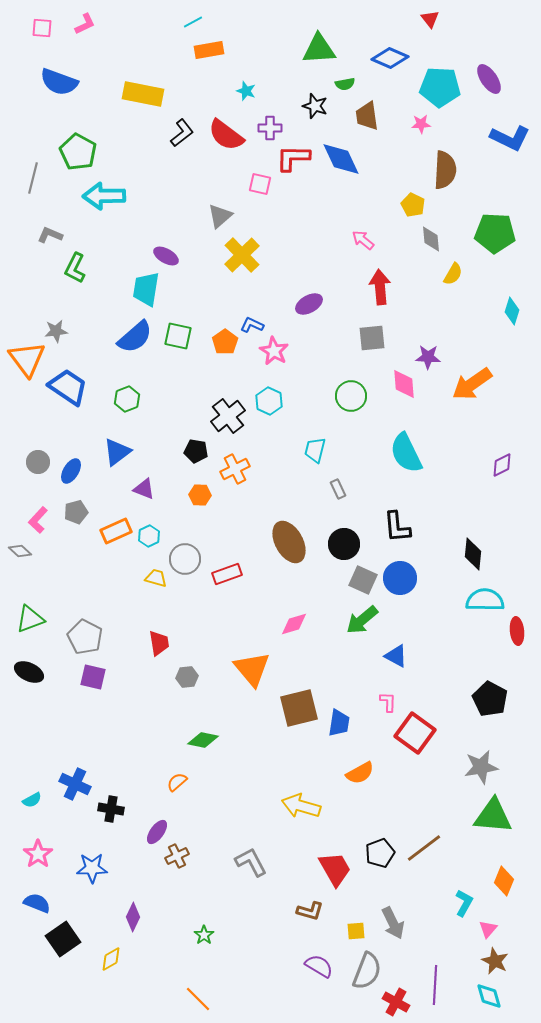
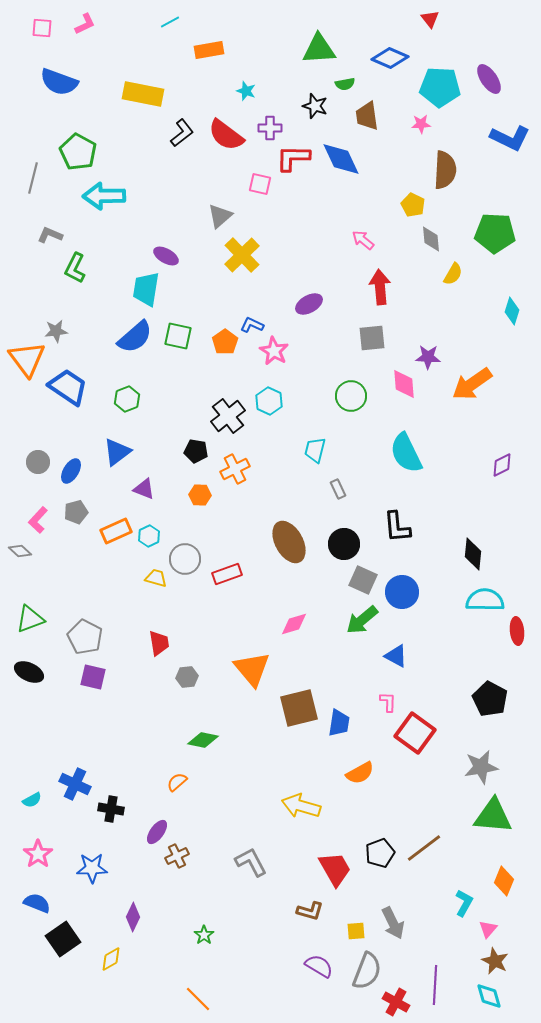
cyan line at (193, 22): moved 23 px left
blue circle at (400, 578): moved 2 px right, 14 px down
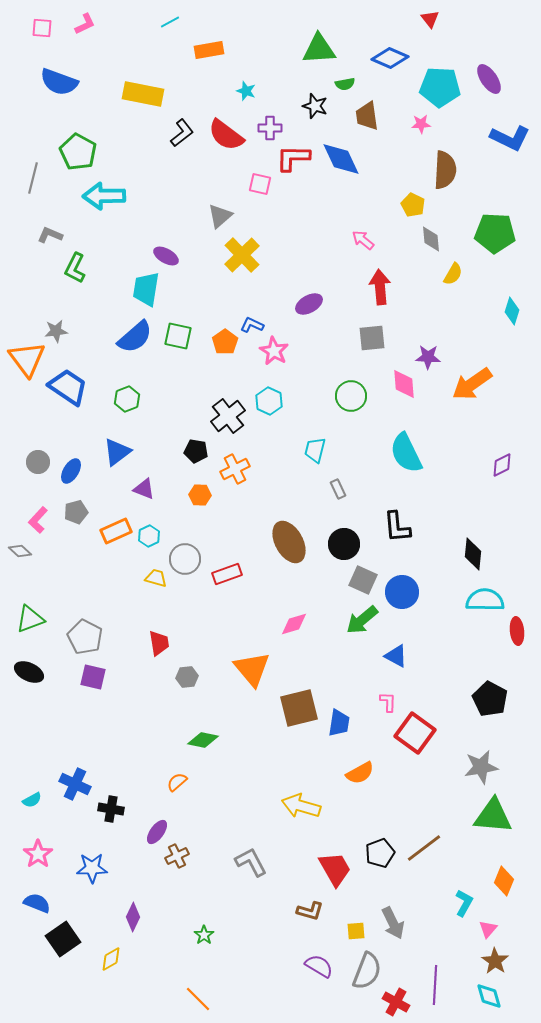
brown star at (495, 961): rotated 8 degrees clockwise
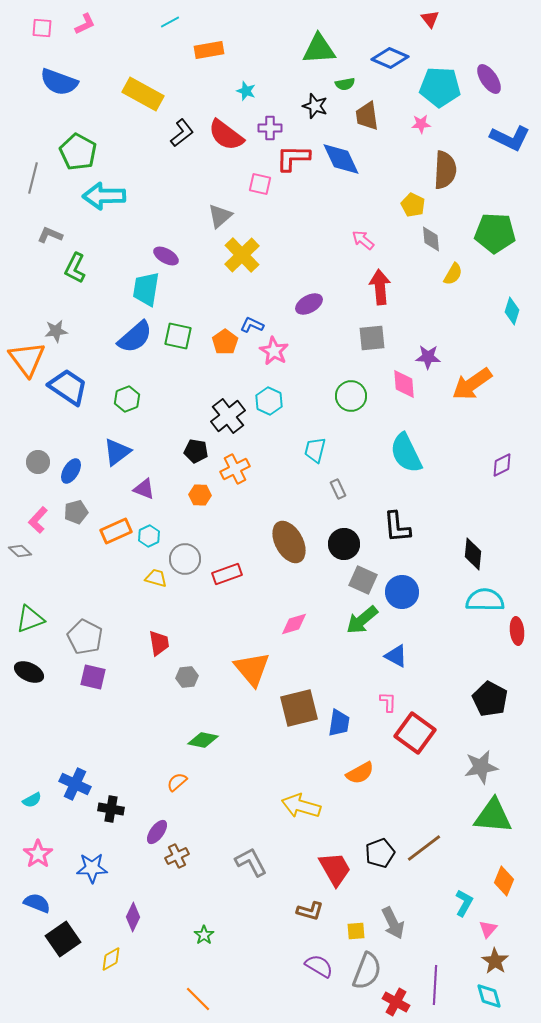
yellow rectangle at (143, 94): rotated 18 degrees clockwise
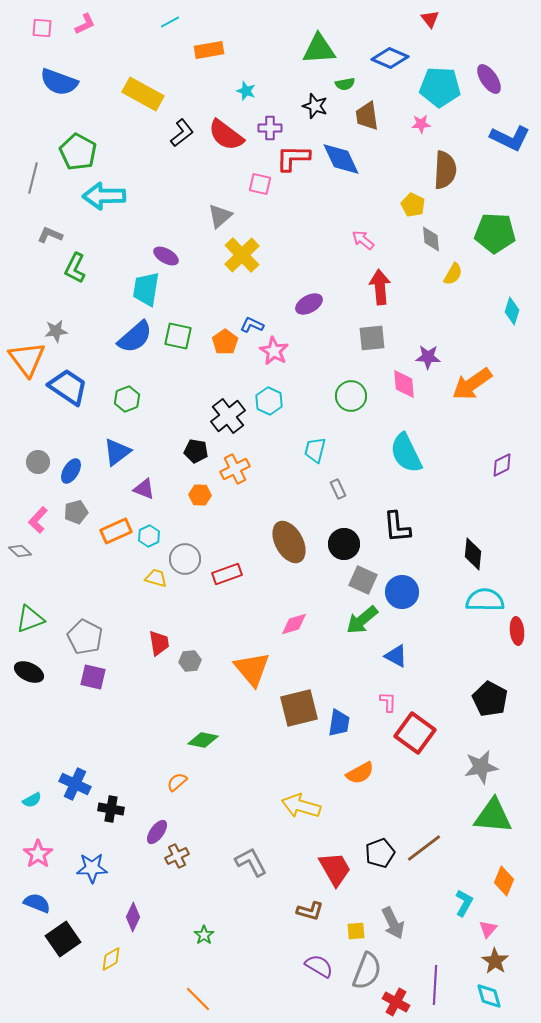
gray hexagon at (187, 677): moved 3 px right, 16 px up
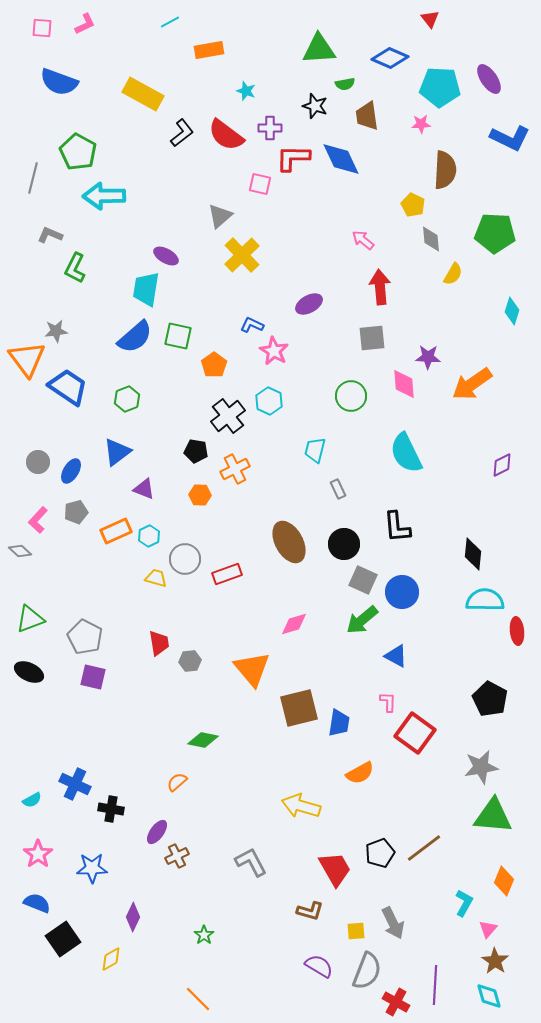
orange pentagon at (225, 342): moved 11 px left, 23 px down
